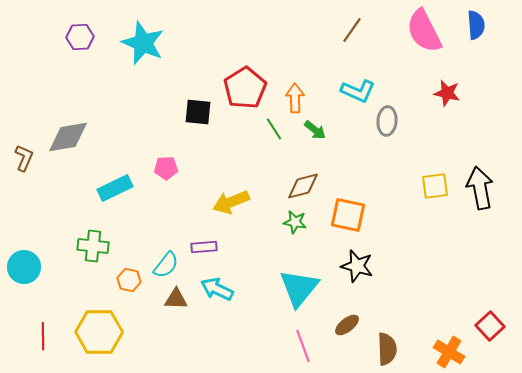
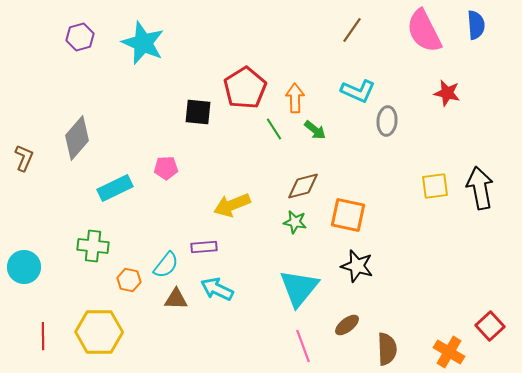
purple hexagon: rotated 12 degrees counterclockwise
gray diamond: moved 9 px right, 1 px down; rotated 39 degrees counterclockwise
yellow arrow: moved 1 px right, 3 px down
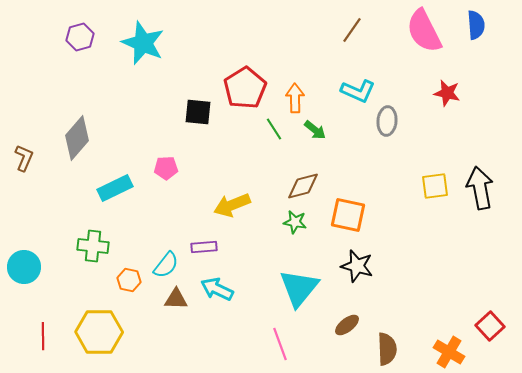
pink line: moved 23 px left, 2 px up
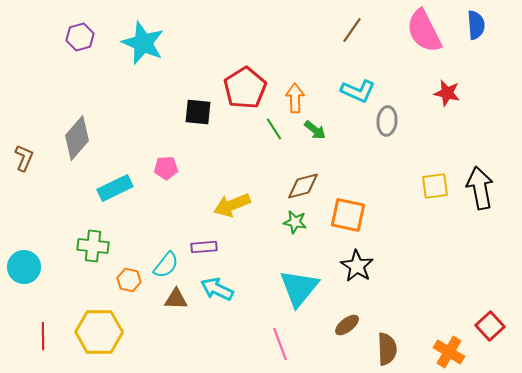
black star: rotated 16 degrees clockwise
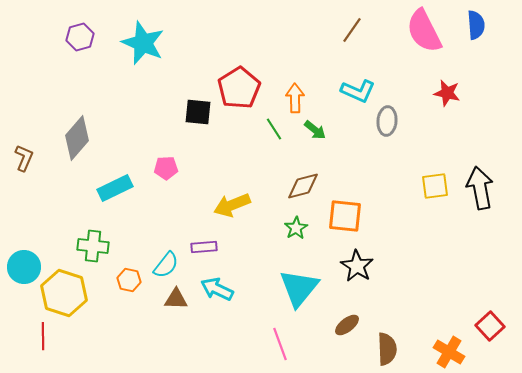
red pentagon: moved 6 px left
orange square: moved 3 px left, 1 px down; rotated 6 degrees counterclockwise
green star: moved 1 px right, 6 px down; rotated 30 degrees clockwise
yellow hexagon: moved 35 px left, 39 px up; rotated 18 degrees clockwise
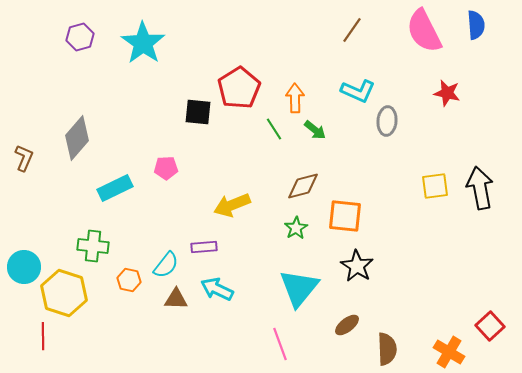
cyan star: rotated 12 degrees clockwise
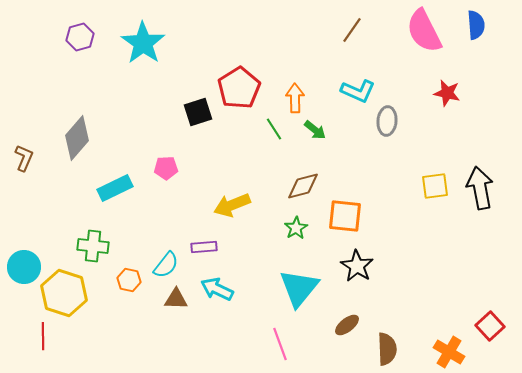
black square: rotated 24 degrees counterclockwise
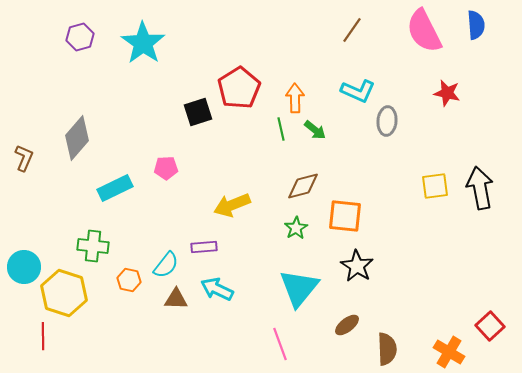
green line: moved 7 px right; rotated 20 degrees clockwise
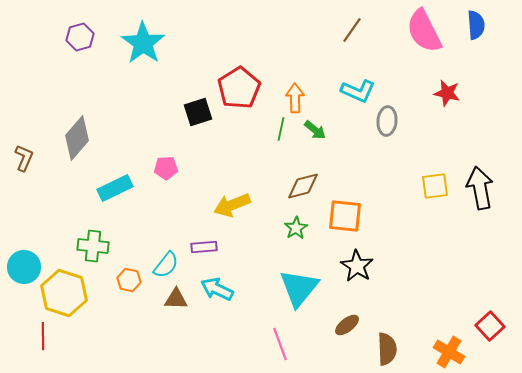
green line: rotated 25 degrees clockwise
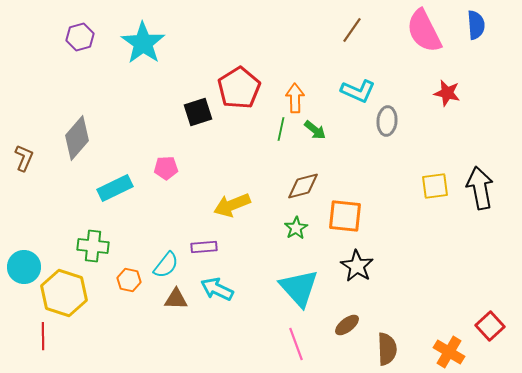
cyan triangle: rotated 21 degrees counterclockwise
pink line: moved 16 px right
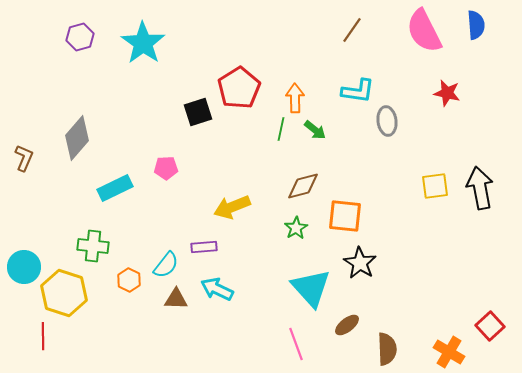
cyan L-shape: rotated 16 degrees counterclockwise
gray ellipse: rotated 12 degrees counterclockwise
yellow arrow: moved 2 px down
black star: moved 3 px right, 3 px up
orange hexagon: rotated 15 degrees clockwise
cyan triangle: moved 12 px right
